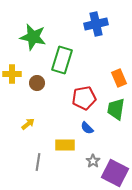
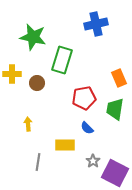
green trapezoid: moved 1 px left
yellow arrow: rotated 56 degrees counterclockwise
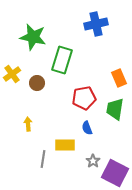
yellow cross: rotated 36 degrees counterclockwise
blue semicircle: rotated 24 degrees clockwise
gray line: moved 5 px right, 3 px up
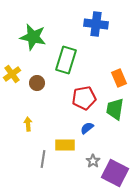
blue cross: rotated 20 degrees clockwise
green rectangle: moved 4 px right
blue semicircle: rotated 72 degrees clockwise
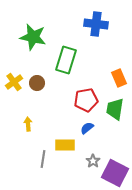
yellow cross: moved 2 px right, 8 px down
red pentagon: moved 2 px right, 2 px down
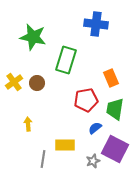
orange rectangle: moved 8 px left
blue semicircle: moved 8 px right
gray star: rotated 16 degrees clockwise
purple square: moved 24 px up
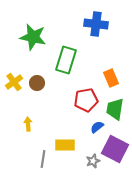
blue semicircle: moved 2 px right, 1 px up
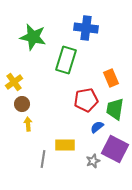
blue cross: moved 10 px left, 4 px down
brown circle: moved 15 px left, 21 px down
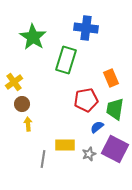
green star: rotated 20 degrees clockwise
gray star: moved 4 px left, 7 px up
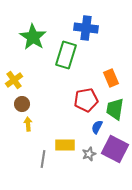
green rectangle: moved 5 px up
yellow cross: moved 2 px up
blue semicircle: rotated 24 degrees counterclockwise
